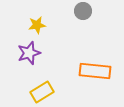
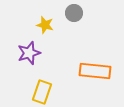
gray circle: moved 9 px left, 2 px down
yellow star: moved 8 px right; rotated 24 degrees clockwise
yellow rectangle: rotated 40 degrees counterclockwise
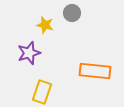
gray circle: moved 2 px left
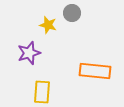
yellow star: moved 3 px right
yellow rectangle: rotated 15 degrees counterclockwise
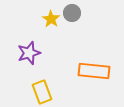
yellow star: moved 3 px right, 6 px up; rotated 18 degrees clockwise
orange rectangle: moved 1 px left
yellow rectangle: rotated 25 degrees counterclockwise
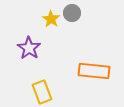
purple star: moved 5 px up; rotated 20 degrees counterclockwise
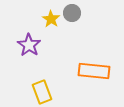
purple star: moved 3 px up
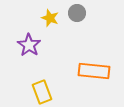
gray circle: moved 5 px right
yellow star: moved 1 px left, 1 px up; rotated 12 degrees counterclockwise
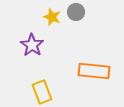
gray circle: moved 1 px left, 1 px up
yellow star: moved 2 px right, 1 px up
purple star: moved 3 px right
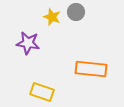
purple star: moved 4 px left, 2 px up; rotated 25 degrees counterclockwise
orange rectangle: moved 3 px left, 2 px up
yellow rectangle: rotated 50 degrees counterclockwise
